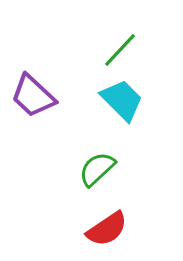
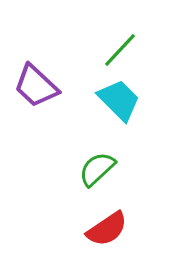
purple trapezoid: moved 3 px right, 10 px up
cyan trapezoid: moved 3 px left
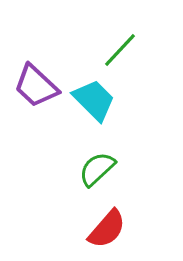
cyan trapezoid: moved 25 px left
red semicircle: rotated 15 degrees counterclockwise
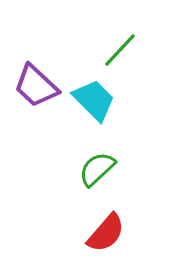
red semicircle: moved 1 px left, 4 px down
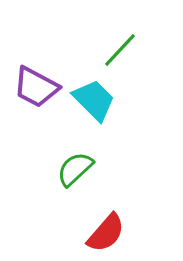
purple trapezoid: moved 1 px down; rotated 15 degrees counterclockwise
green semicircle: moved 22 px left
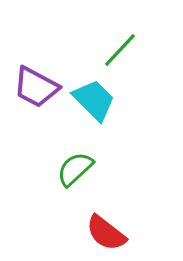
red semicircle: rotated 87 degrees clockwise
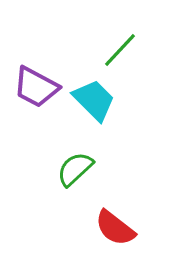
red semicircle: moved 9 px right, 5 px up
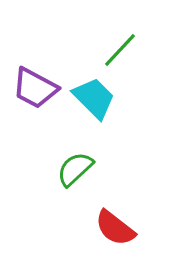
purple trapezoid: moved 1 px left, 1 px down
cyan trapezoid: moved 2 px up
